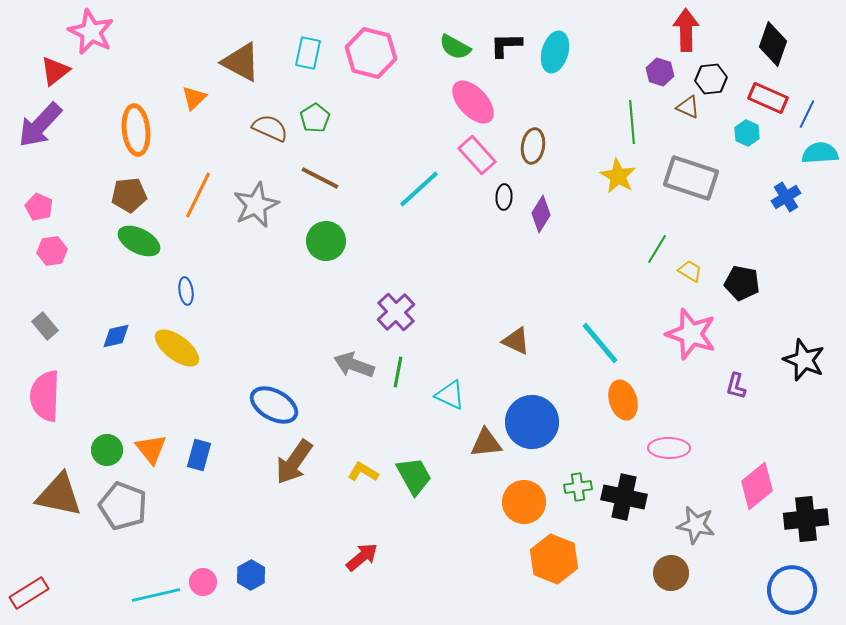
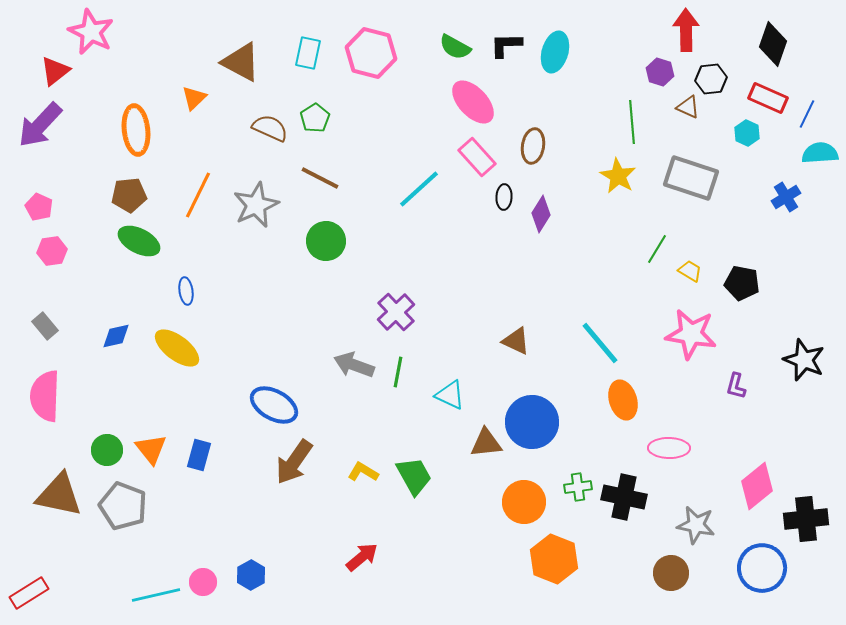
pink rectangle at (477, 155): moved 2 px down
pink star at (691, 334): rotated 9 degrees counterclockwise
blue circle at (792, 590): moved 30 px left, 22 px up
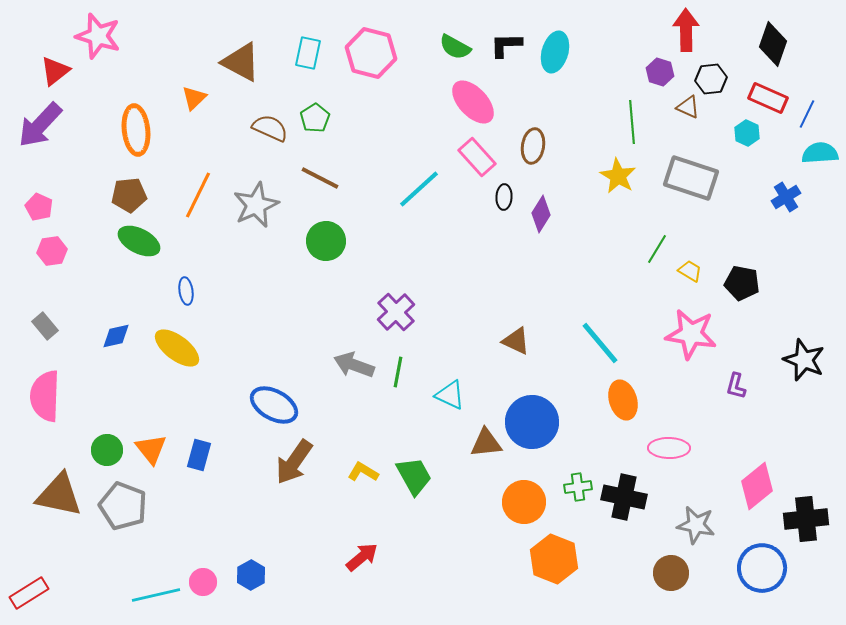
pink star at (91, 32): moved 7 px right, 4 px down; rotated 9 degrees counterclockwise
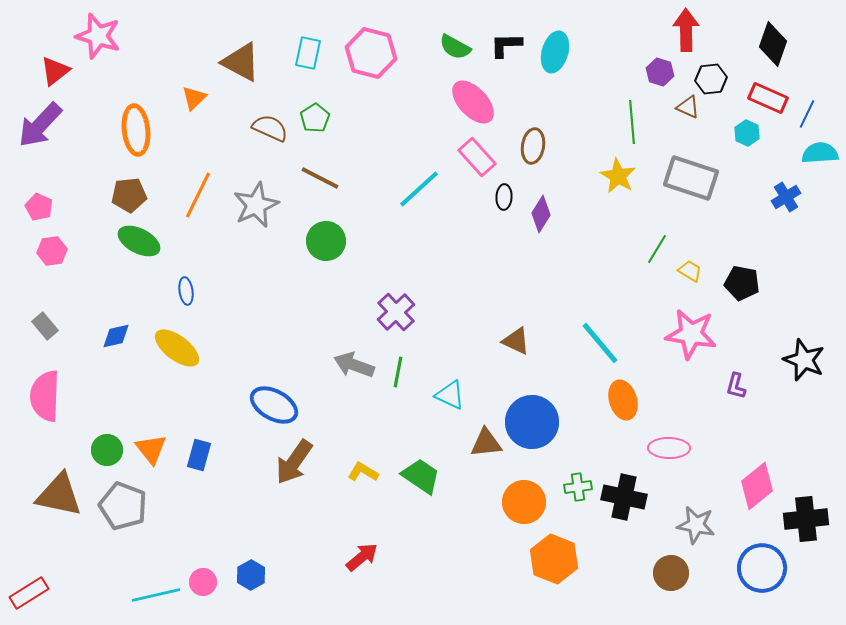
green trapezoid at (414, 476): moved 7 px right; rotated 27 degrees counterclockwise
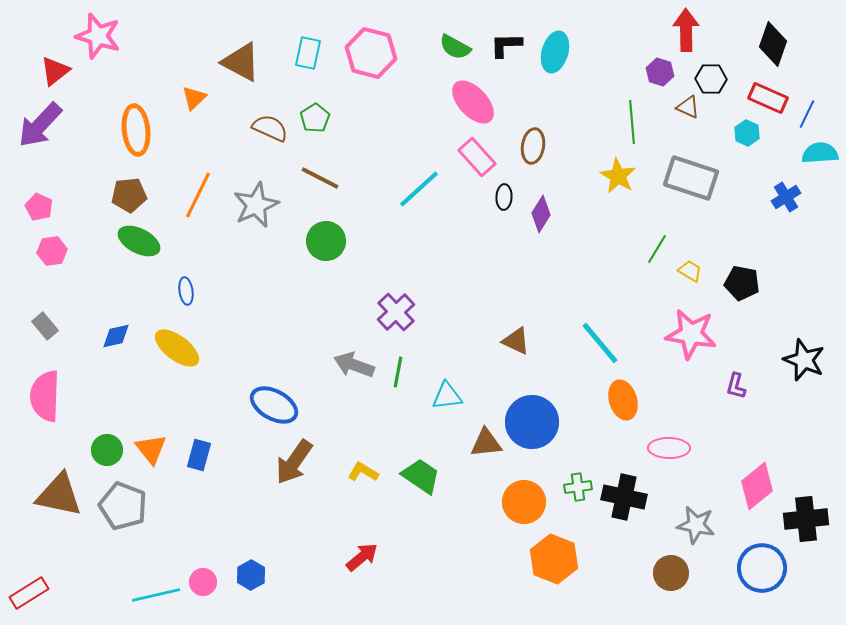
black hexagon at (711, 79): rotated 8 degrees clockwise
cyan triangle at (450, 395): moved 3 px left, 1 px down; rotated 32 degrees counterclockwise
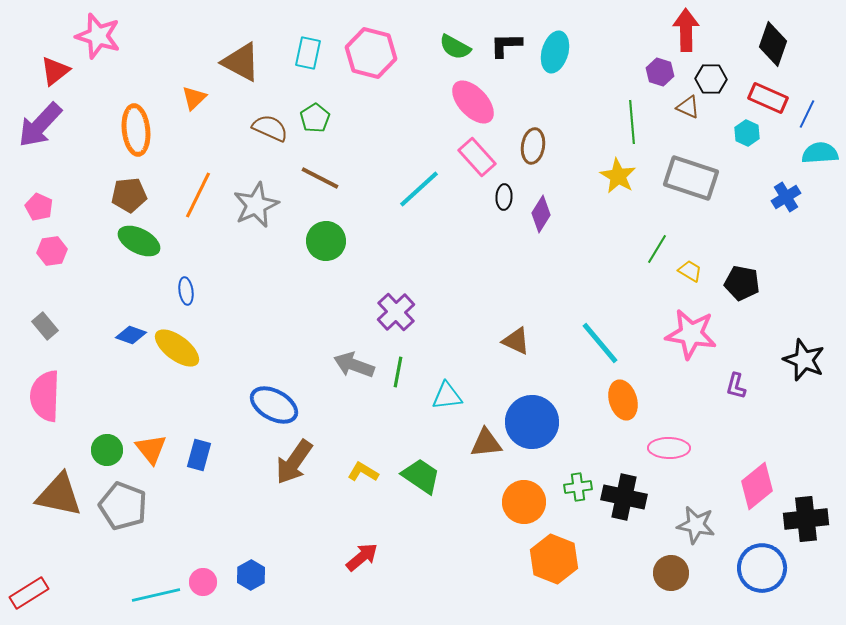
blue diamond at (116, 336): moved 15 px right, 1 px up; rotated 32 degrees clockwise
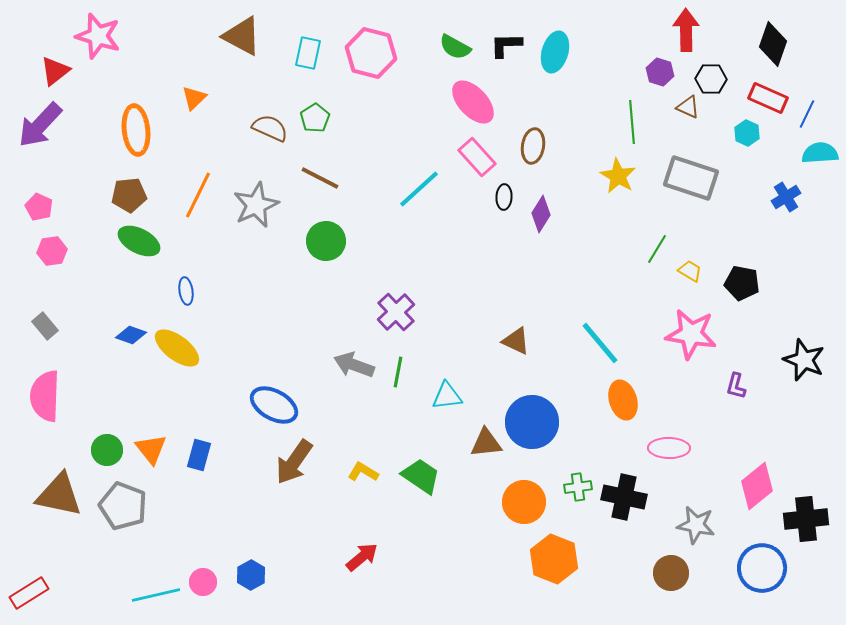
brown triangle at (241, 62): moved 1 px right, 26 px up
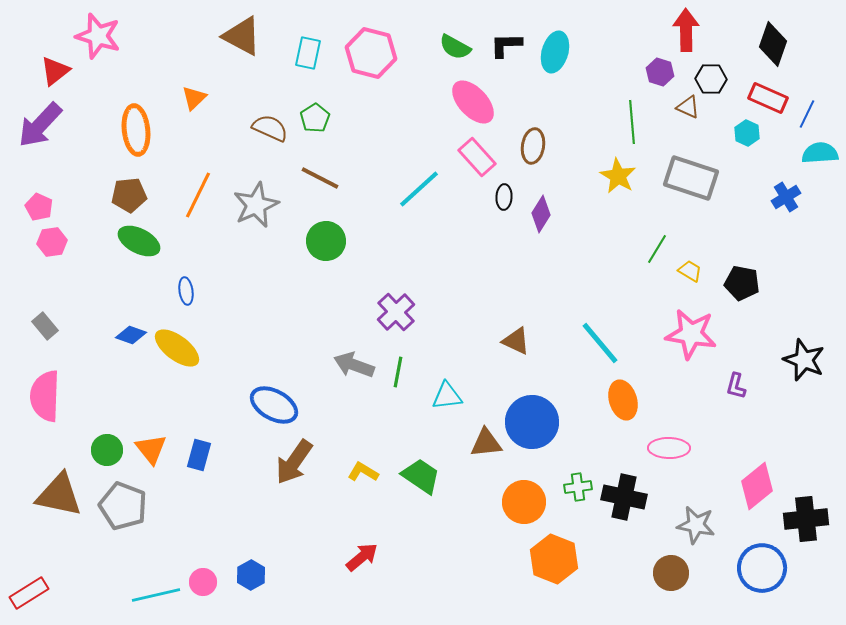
pink hexagon at (52, 251): moved 9 px up
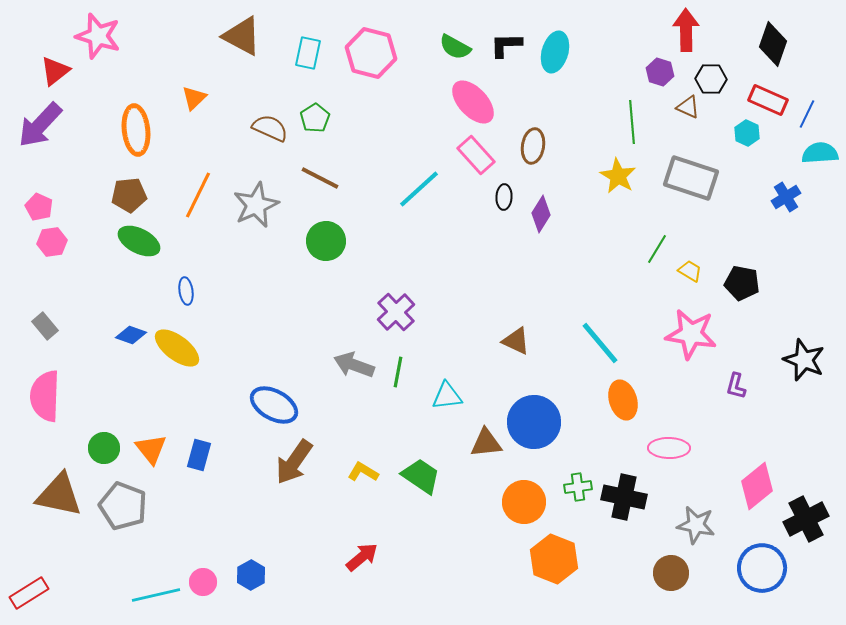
red rectangle at (768, 98): moved 2 px down
pink rectangle at (477, 157): moved 1 px left, 2 px up
blue circle at (532, 422): moved 2 px right
green circle at (107, 450): moved 3 px left, 2 px up
black cross at (806, 519): rotated 21 degrees counterclockwise
